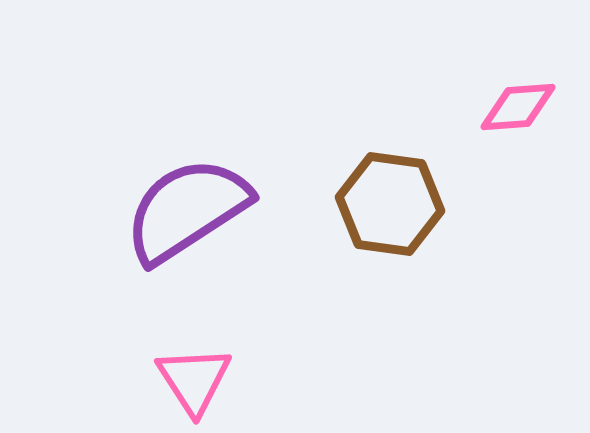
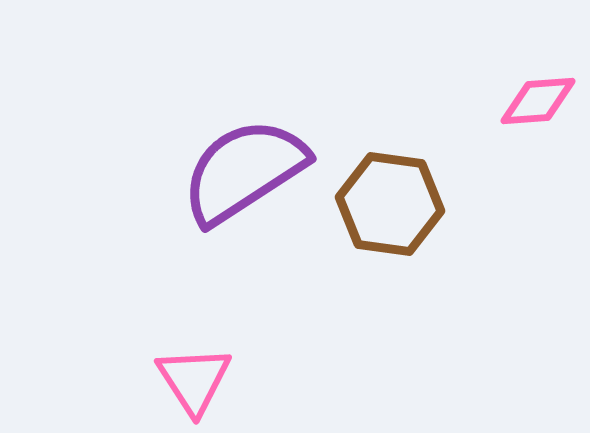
pink diamond: moved 20 px right, 6 px up
purple semicircle: moved 57 px right, 39 px up
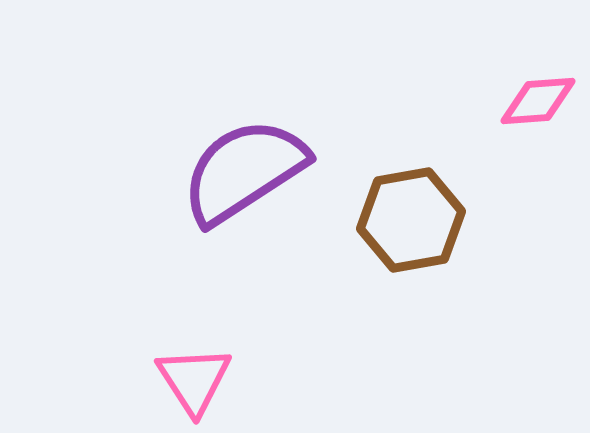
brown hexagon: moved 21 px right, 16 px down; rotated 18 degrees counterclockwise
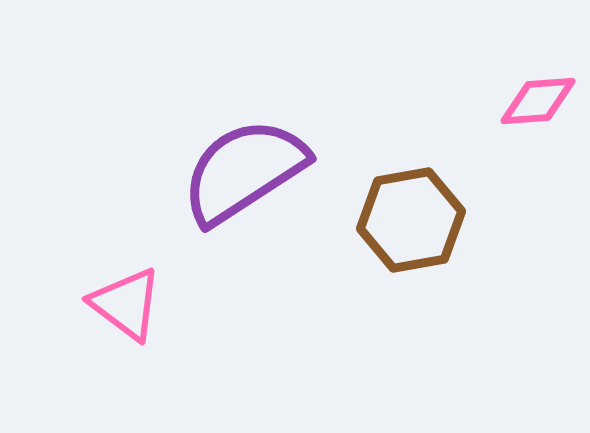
pink triangle: moved 68 px left, 76 px up; rotated 20 degrees counterclockwise
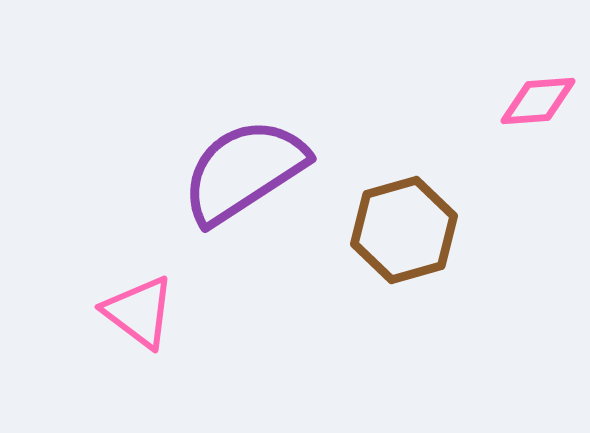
brown hexagon: moved 7 px left, 10 px down; rotated 6 degrees counterclockwise
pink triangle: moved 13 px right, 8 px down
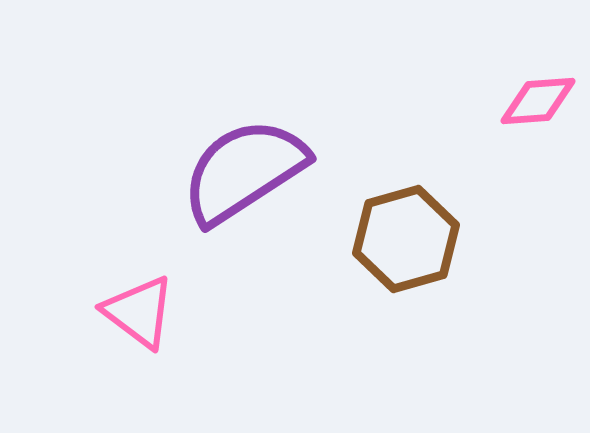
brown hexagon: moved 2 px right, 9 px down
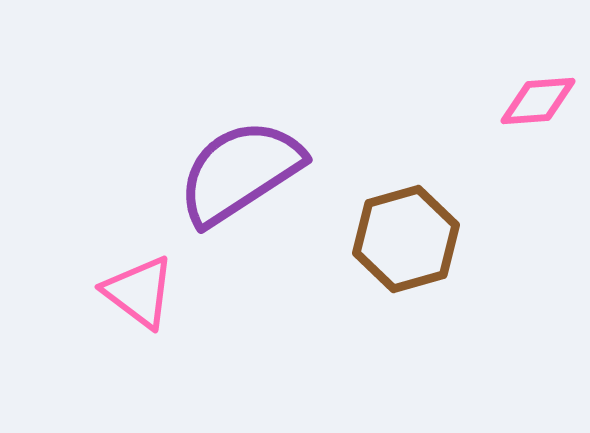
purple semicircle: moved 4 px left, 1 px down
pink triangle: moved 20 px up
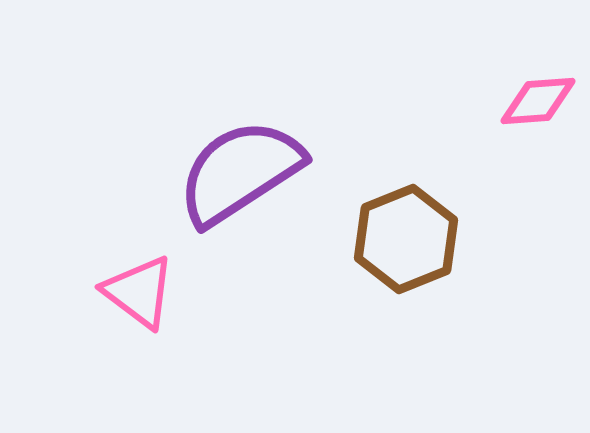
brown hexagon: rotated 6 degrees counterclockwise
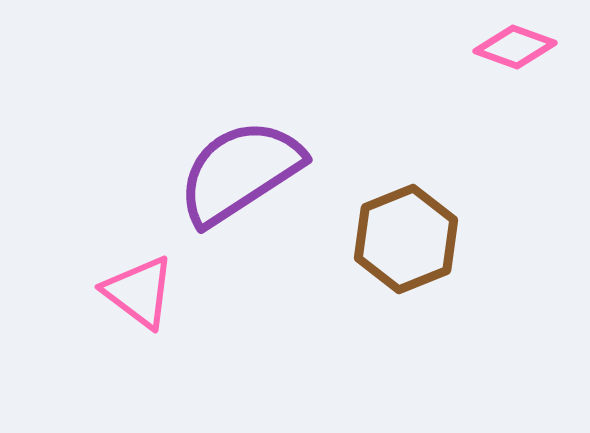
pink diamond: moved 23 px left, 54 px up; rotated 24 degrees clockwise
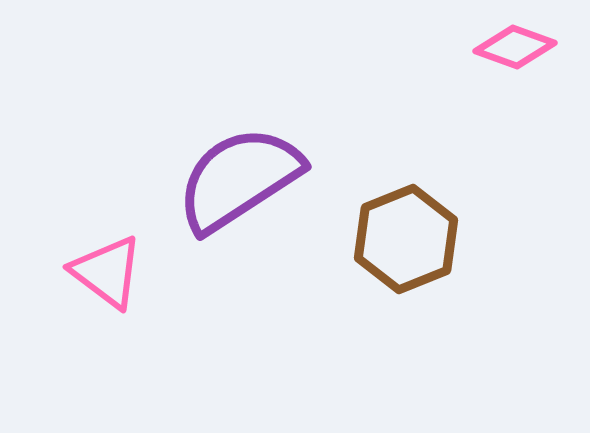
purple semicircle: moved 1 px left, 7 px down
pink triangle: moved 32 px left, 20 px up
